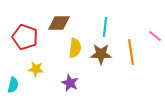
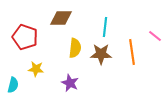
brown diamond: moved 2 px right, 5 px up
orange line: moved 1 px right
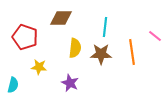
yellow star: moved 3 px right, 2 px up
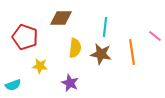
brown star: rotated 10 degrees clockwise
yellow star: moved 1 px right, 1 px up
cyan semicircle: rotated 56 degrees clockwise
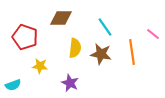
cyan line: rotated 42 degrees counterclockwise
pink line: moved 2 px left, 2 px up
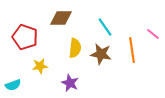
orange line: moved 2 px up
yellow star: rotated 14 degrees counterclockwise
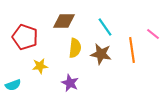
brown diamond: moved 3 px right, 3 px down
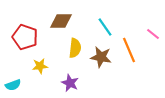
brown diamond: moved 3 px left
orange line: moved 3 px left; rotated 15 degrees counterclockwise
brown star: moved 3 px down
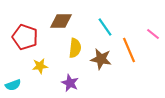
brown star: moved 2 px down
